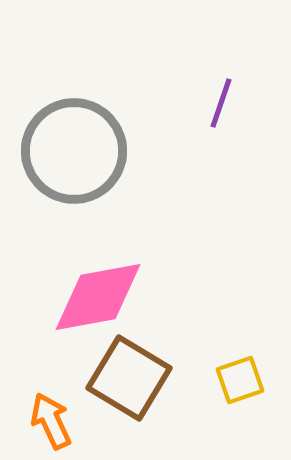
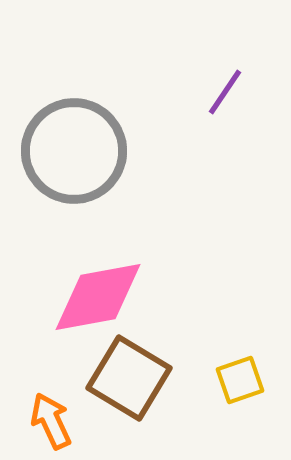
purple line: moved 4 px right, 11 px up; rotated 15 degrees clockwise
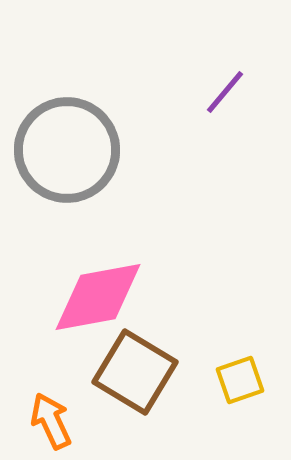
purple line: rotated 6 degrees clockwise
gray circle: moved 7 px left, 1 px up
brown square: moved 6 px right, 6 px up
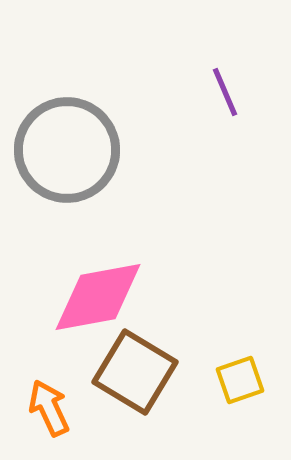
purple line: rotated 63 degrees counterclockwise
orange arrow: moved 2 px left, 13 px up
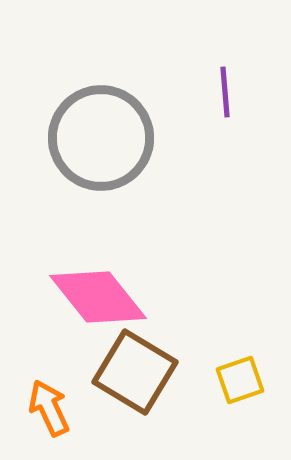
purple line: rotated 18 degrees clockwise
gray circle: moved 34 px right, 12 px up
pink diamond: rotated 62 degrees clockwise
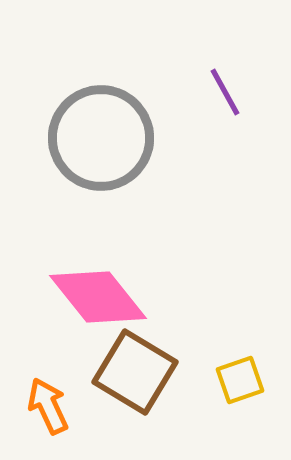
purple line: rotated 24 degrees counterclockwise
orange arrow: moved 1 px left, 2 px up
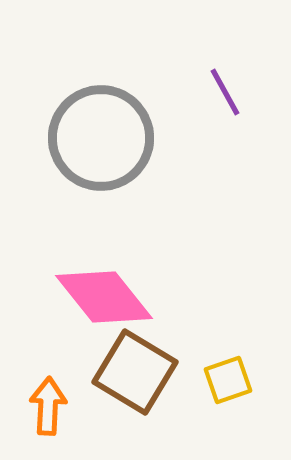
pink diamond: moved 6 px right
yellow square: moved 12 px left
orange arrow: rotated 28 degrees clockwise
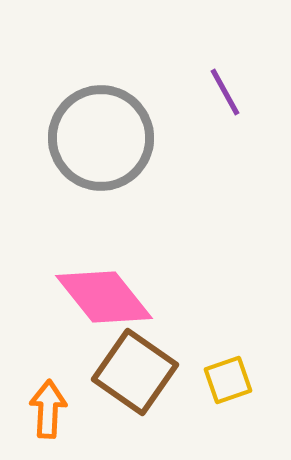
brown square: rotated 4 degrees clockwise
orange arrow: moved 3 px down
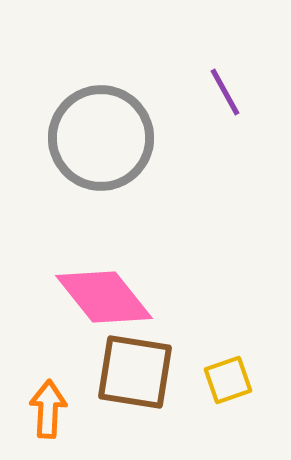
brown square: rotated 26 degrees counterclockwise
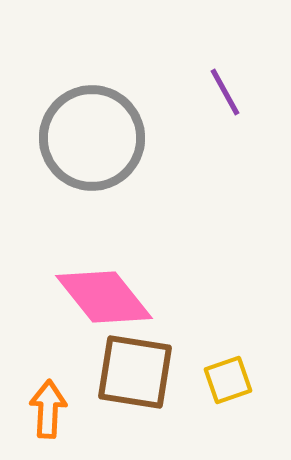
gray circle: moved 9 px left
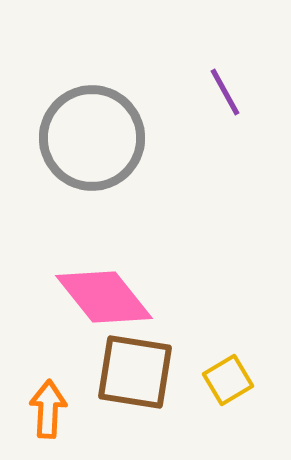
yellow square: rotated 12 degrees counterclockwise
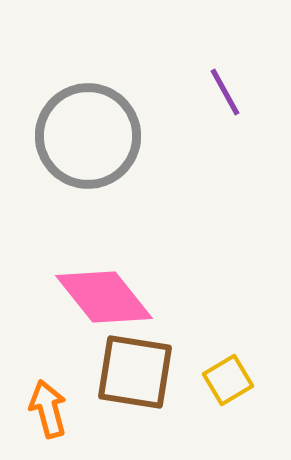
gray circle: moved 4 px left, 2 px up
orange arrow: rotated 18 degrees counterclockwise
